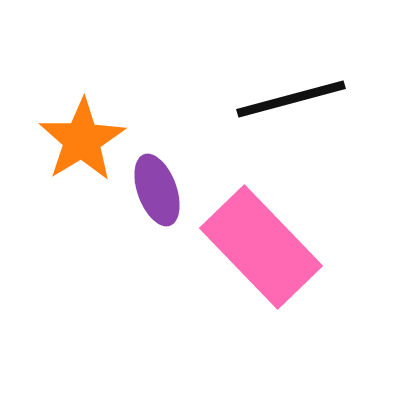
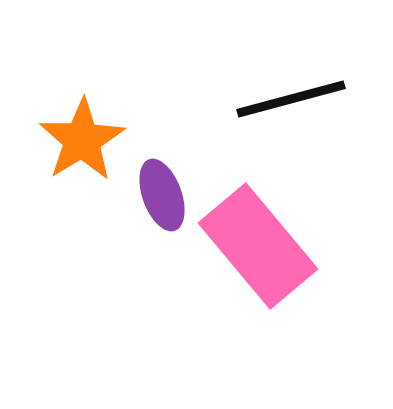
purple ellipse: moved 5 px right, 5 px down
pink rectangle: moved 3 px left, 1 px up; rotated 4 degrees clockwise
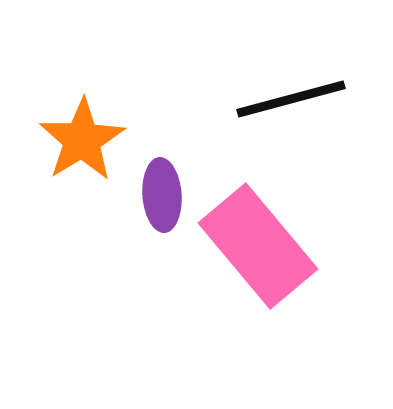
purple ellipse: rotated 16 degrees clockwise
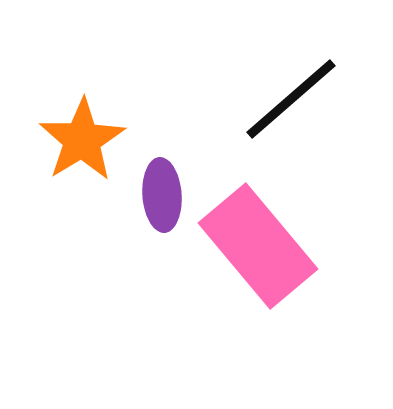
black line: rotated 26 degrees counterclockwise
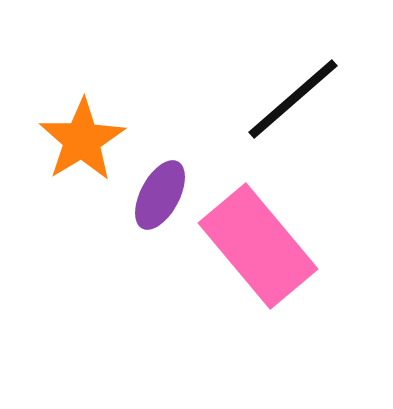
black line: moved 2 px right
purple ellipse: moved 2 px left; rotated 32 degrees clockwise
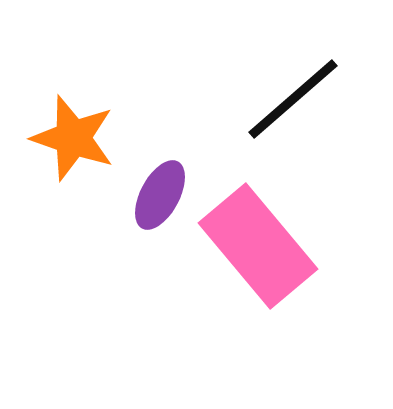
orange star: moved 9 px left, 2 px up; rotated 22 degrees counterclockwise
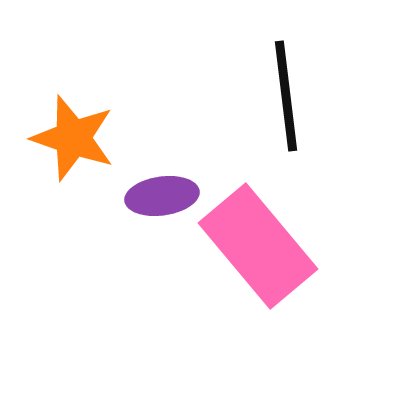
black line: moved 7 px left, 3 px up; rotated 56 degrees counterclockwise
purple ellipse: moved 2 px right, 1 px down; rotated 54 degrees clockwise
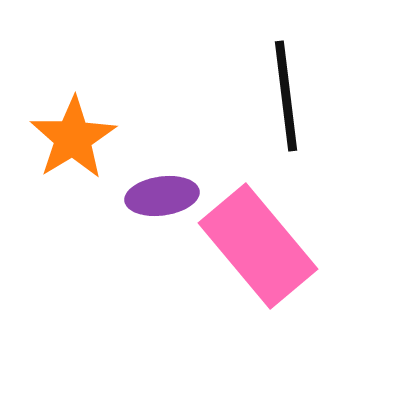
orange star: rotated 22 degrees clockwise
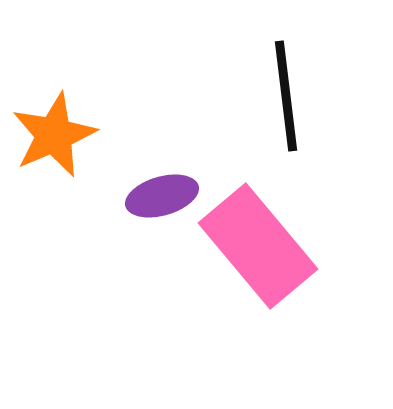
orange star: moved 19 px left, 3 px up; rotated 8 degrees clockwise
purple ellipse: rotated 8 degrees counterclockwise
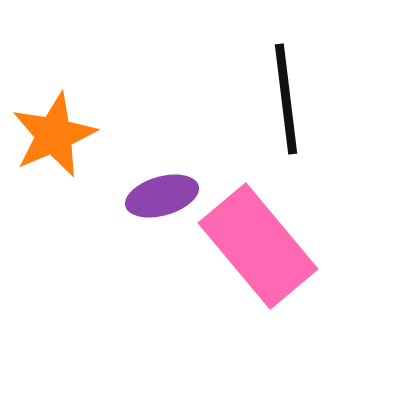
black line: moved 3 px down
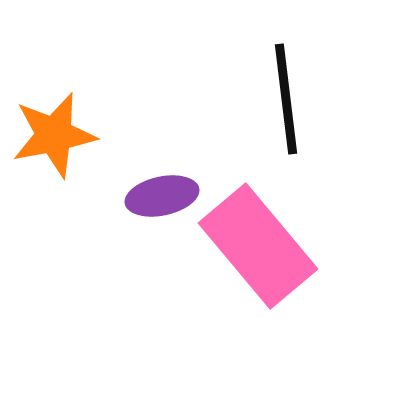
orange star: rotated 12 degrees clockwise
purple ellipse: rotated 4 degrees clockwise
